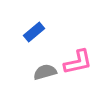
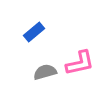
pink L-shape: moved 2 px right, 1 px down
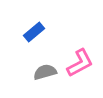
pink L-shape: rotated 16 degrees counterclockwise
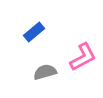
pink L-shape: moved 3 px right, 6 px up
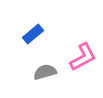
blue rectangle: moved 1 px left, 2 px down
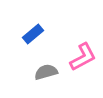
gray semicircle: moved 1 px right
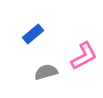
pink L-shape: moved 1 px right, 1 px up
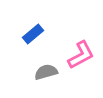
pink L-shape: moved 3 px left, 1 px up
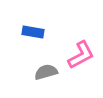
blue rectangle: moved 2 px up; rotated 50 degrees clockwise
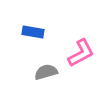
pink L-shape: moved 2 px up
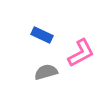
blue rectangle: moved 9 px right, 3 px down; rotated 15 degrees clockwise
